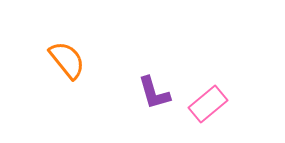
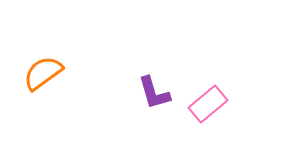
orange semicircle: moved 24 px left, 13 px down; rotated 87 degrees counterclockwise
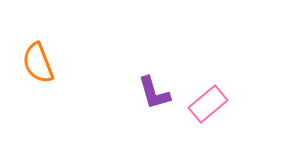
orange semicircle: moved 5 px left, 10 px up; rotated 75 degrees counterclockwise
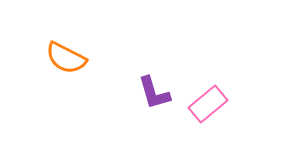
orange semicircle: moved 28 px right, 5 px up; rotated 42 degrees counterclockwise
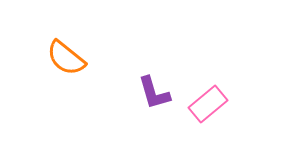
orange semicircle: rotated 12 degrees clockwise
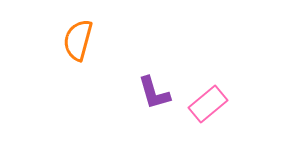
orange semicircle: moved 12 px right, 18 px up; rotated 66 degrees clockwise
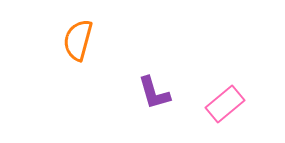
pink rectangle: moved 17 px right
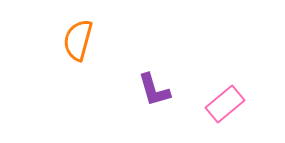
purple L-shape: moved 3 px up
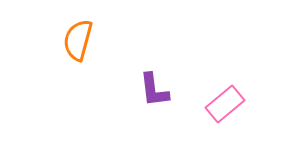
purple L-shape: rotated 9 degrees clockwise
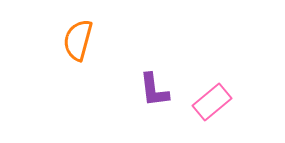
pink rectangle: moved 13 px left, 2 px up
